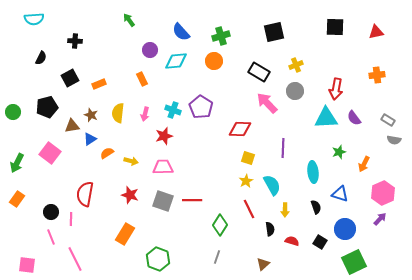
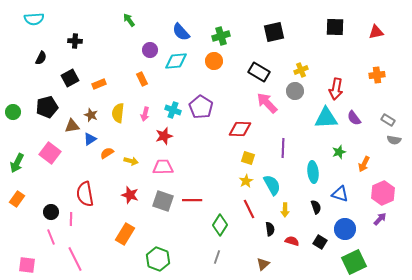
yellow cross at (296, 65): moved 5 px right, 5 px down
red semicircle at (85, 194): rotated 20 degrees counterclockwise
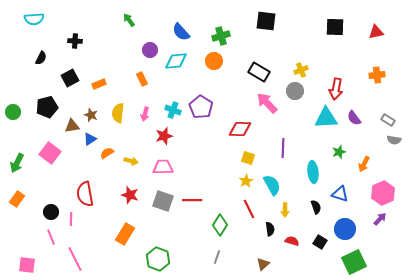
black square at (274, 32): moved 8 px left, 11 px up; rotated 20 degrees clockwise
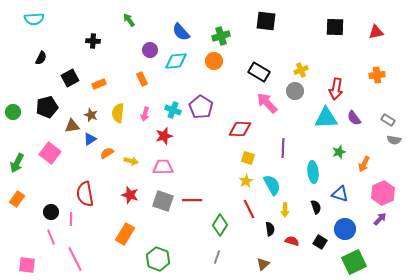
black cross at (75, 41): moved 18 px right
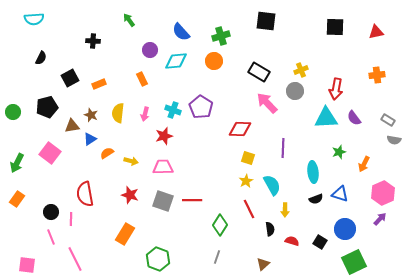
black semicircle at (316, 207): moved 8 px up; rotated 88 degrees clockwise
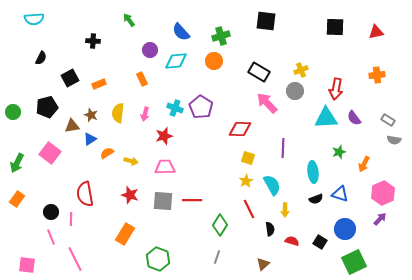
cyan cross at (173, 110): moved 2 px right, 2 px up
pink trapezoid at (163, 167): moved 2 px right
gray square at (163, 201): rotated 15 degrees counterclockwise
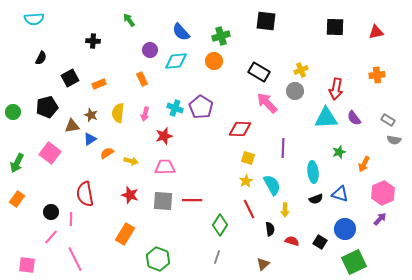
pink line at (51, 237): rotated 63 degrees clockwise
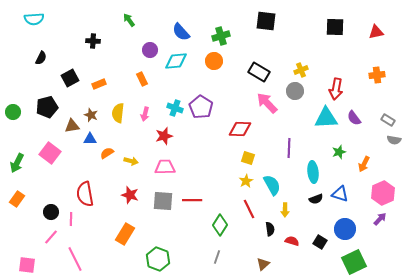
blue triangle at (90, 139): rotated 32 degrees clockwise
purple line at (283, 148): moved 6 px right
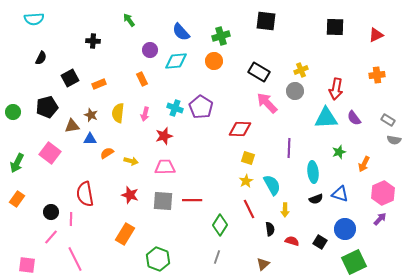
red triangle at (376, 32): moved 3 px down; rotated 14 degrees counterclockwise
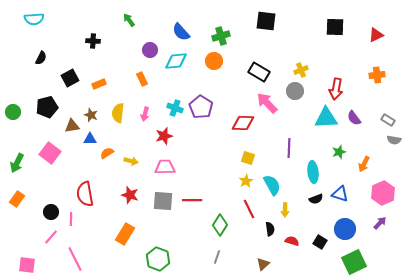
red diamond at (240, 129): moved 3 px right, 6 px up
purple arrow at (380, 219): moved 4 px down
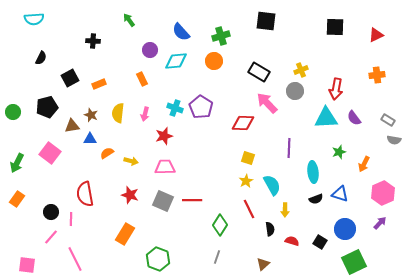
gray square at (163, 201): rotated 20 degrees clockwise
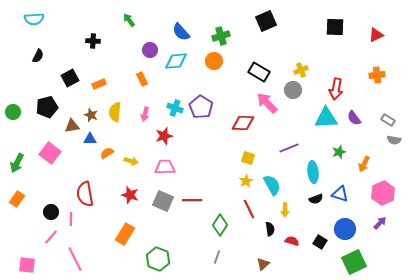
black square at (266, 21): rotated 30 degrees counterclockwise
black semicircle at (41, 58): moved 3 px left, 2 px up
gray circle at (295, 91): moved 2 px left, 1 px up
yellow semicircle at (118, 113): moved 3 px left, 1 px up
purple line at (289, 148): rotated 66 degrees clockwise
